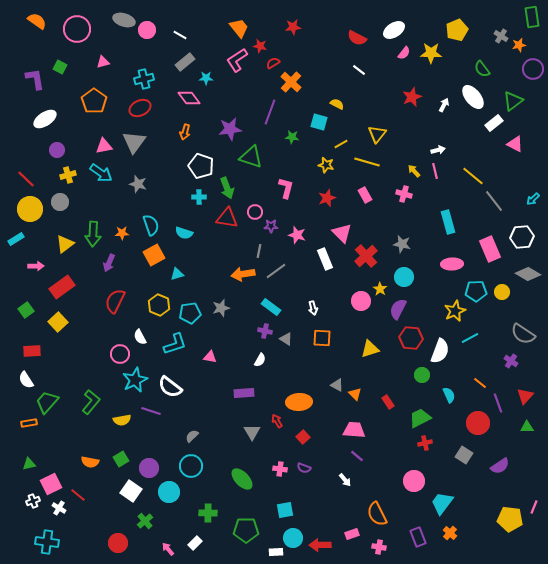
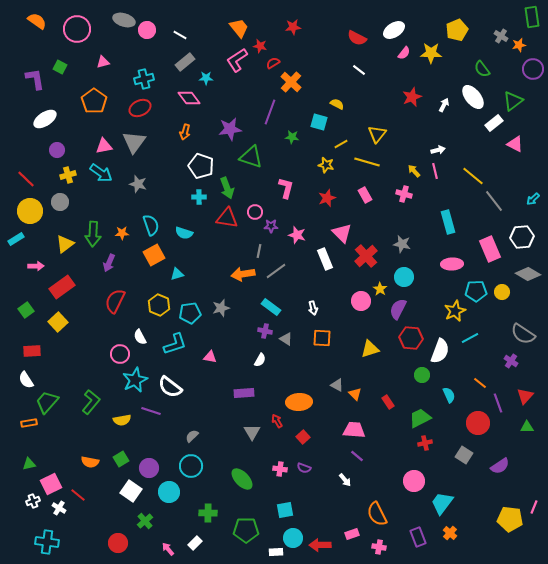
yellow circle at (30, 209): moved 2 px down
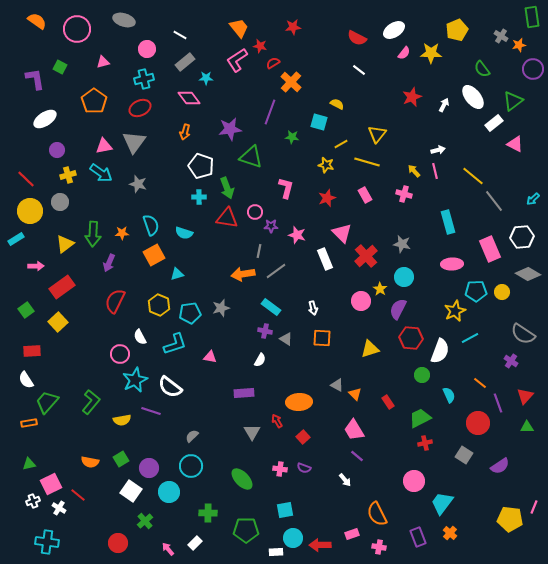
pink circle at (147, 30): moved 19 px down
pink trapezoid at (354, 430): rotated 125 degrees counterclockwise
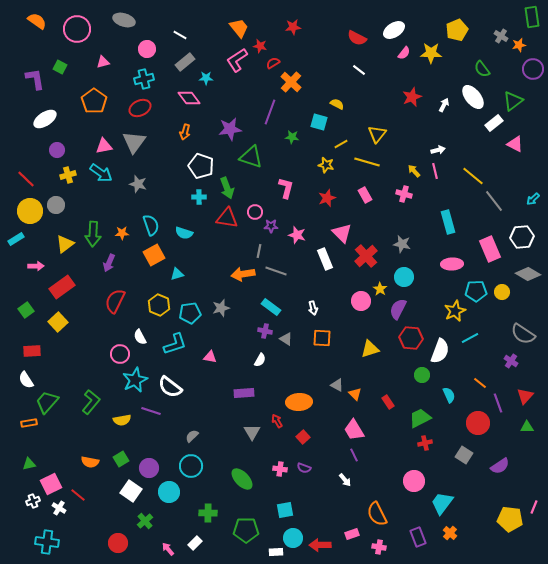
gray circle at (60, 202): moved 4 px left, 3 px down
gray line at (276, 271): rotated 55 degrees clockwise
purple line at (357, 456): moved 3 px left, 1 px up; rotated 24 degrees clockwise
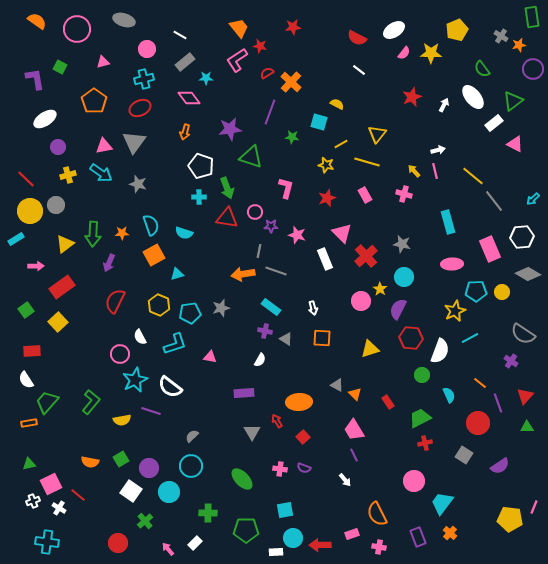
red semicircle at (273, 63): moved 6 px left, 10 px down
purple circle at (57, 150): moved 1 px right, 3 px up
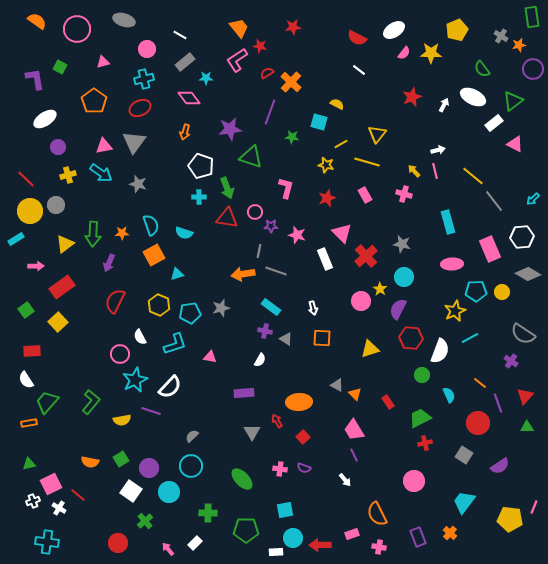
white ellipse at (473, 97): rotated 25 degrees counterclockwise
white semicircle at (170, 387): rotated 85 degrees counterclockwise
cyan trapezoid at (442, 503): moved 22 px right, 1 px up
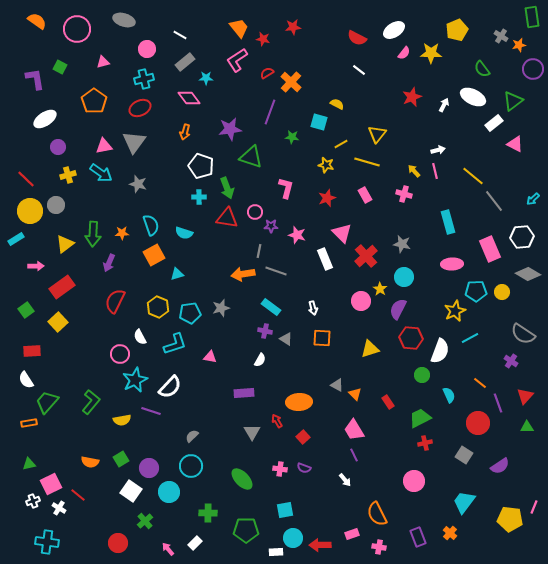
red star at (260, 46): moved 3 px right, 7 px up
yellow hexagon at (159, 305): moved 1 px left, 2 px down
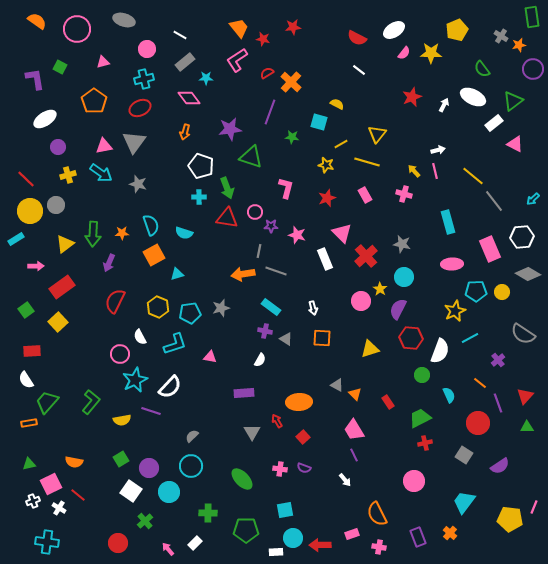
purple cross at (511, 361): moved 13 px left, 1 px up; rotated 16 degrees clockwise
orange semicircle at (90, 462): moved 16 px left
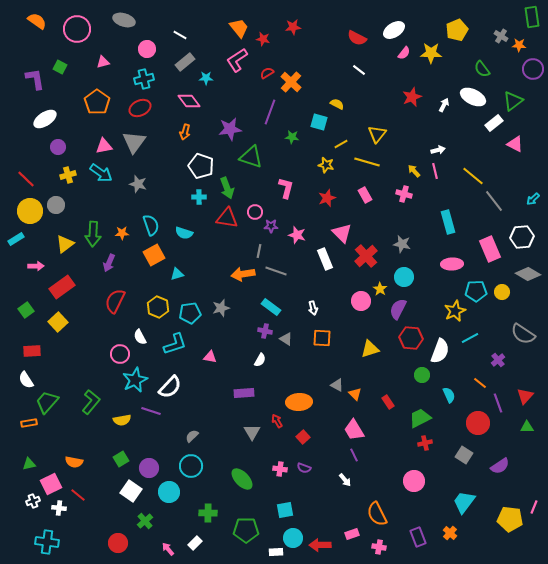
orange star at (519, 45): rotated 16 degrees clockwise
pink diamond at (189, 98): moved 3 px down
orange pentagon at (94, 101): moved 3 px right, 1 px down
white cross at (59, 508): rotated 24 degrees counterclockwise
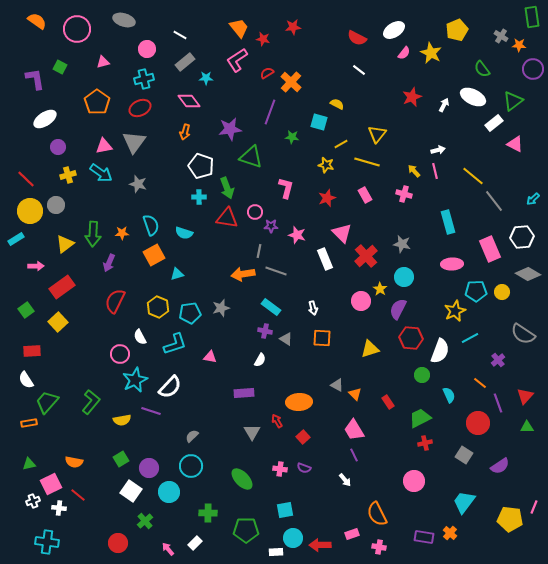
yellow star at (431, 53): rotated 25 degrees clockwise
purple rectangle at (418, 537): moved 6 px right; rotated 60 degrees counterclockwise
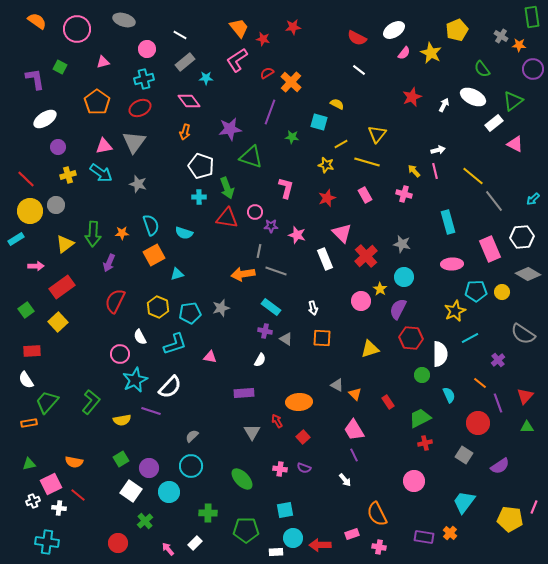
white semicircle at (440, 351): moved 3 px down; rotated 20 degrees counterclockwise
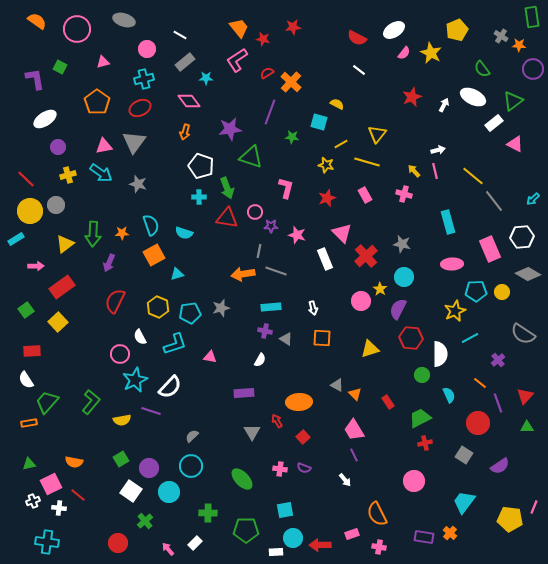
cyan rectangle at (271, 307): rotated 42 degrees counterclockwise
